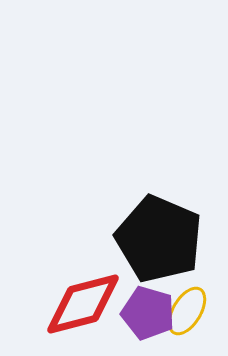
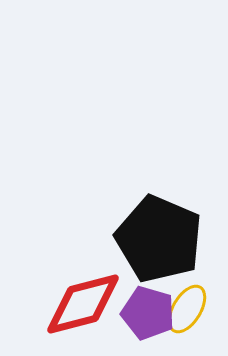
yellow ellipse: moved 2 px up
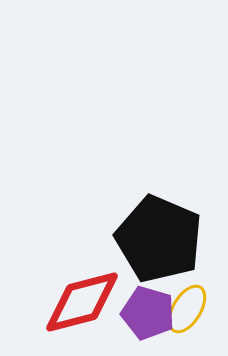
red diamond: moved 1 px left, 2 px up
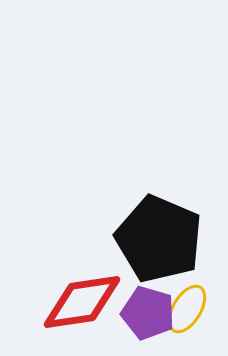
red diamond: rotated 6 degrees clockwise
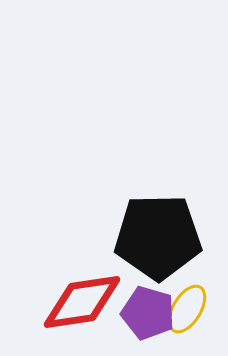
black pentagon: moved 1 px left, 2 px up; rotated 24 degrees counterclockwise
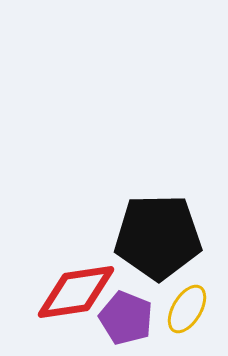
red diamond: moved 6 px left, 10 px up
purple pentagon: moved 22 px left, 5 px down; rotated 6 degrees clockwise
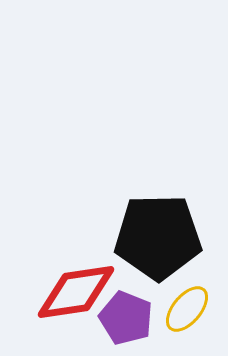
yellow ellipse: rotated 9 degrees clockwise
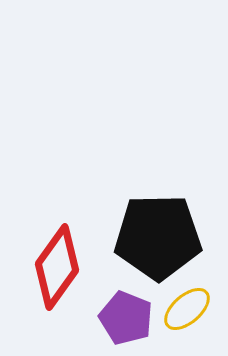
red diamond: moved 19 px left, 25 px up; rotated 46 degrees counterclockwise
yellow ellipse: rotated 9 degrees clockwise
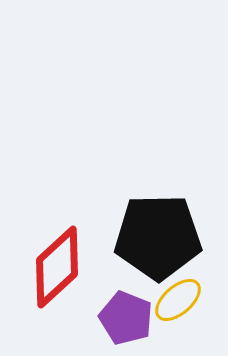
red diamond: rotated 12 degrees clockwise
yellow ellipse: moved 9 px left, 9 px up
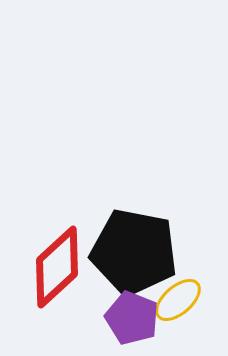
black pentagon: moved 24 px left, 15 px down; rotated 12 degrees clockwise
purple pentagon: moved 6 px right
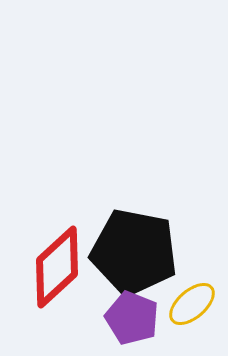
yellow ellipse: moved 14 px right, 4 px down
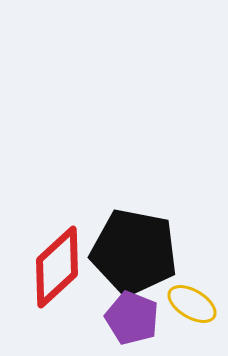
yellow ellipse: rotated 72 degrees clockwise
